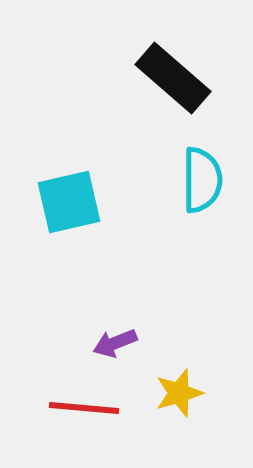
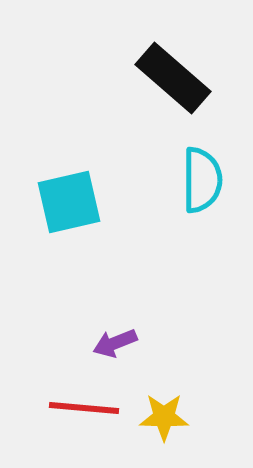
yellow star: moved 15 px left, 24 px down; rotated 18 degrees clockwise
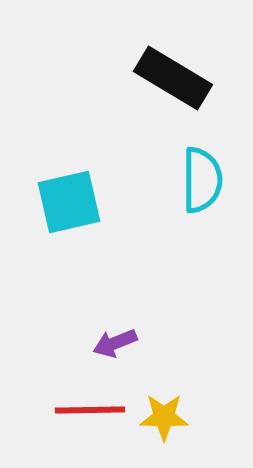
black rectangle: rotated 10 degrees counterclockwise
red line: moved 6 px right, 2 px down; rotated 6 degrees counterclockwise
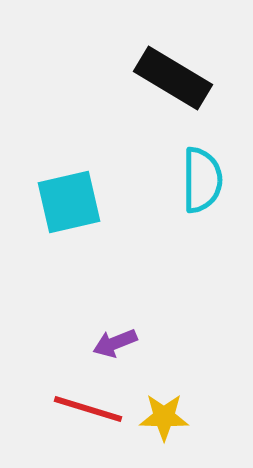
red line: moved 2 px left, 1 px up; rotated 18 degrees clockwise
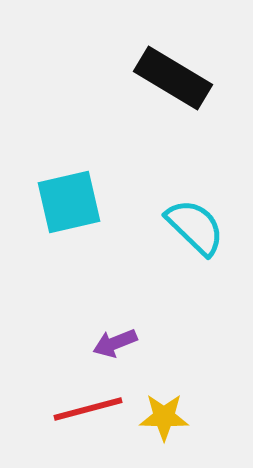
cyan semicircle: moved 7 px left, 47 px down; rotated 46 degrees counterclockwise
red line: rotated 32 degrees counterclockwise
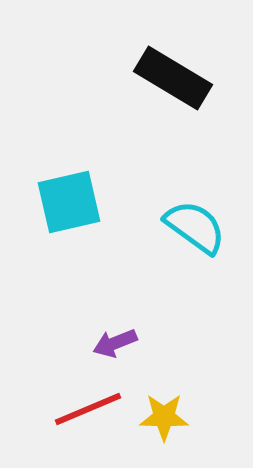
cyan semicircle: rotated 8 degrees counterclockwise
red line: rotated 8 degrees counterclockwise
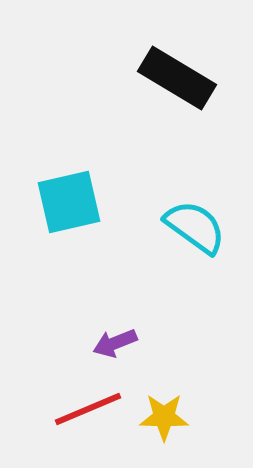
black rectangle: moved 4 px right
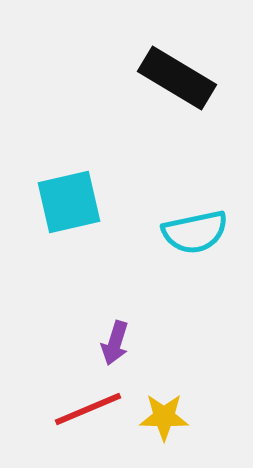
cyan semicircle: moved 5 px down; rotated 132 degrees clockwise
purple arrow: rotated 51 degrees counterclockwise
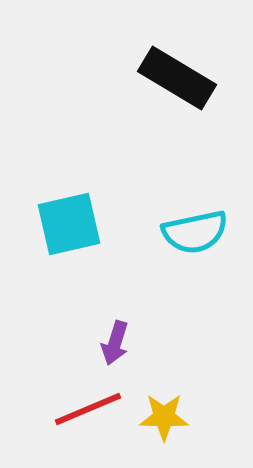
cyan square: moved 22 px down
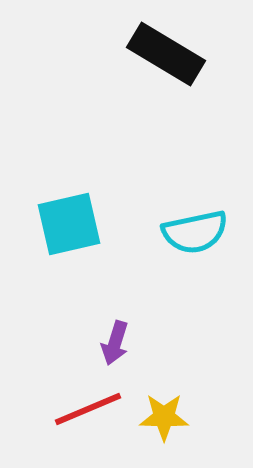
black rectangle: moved 11 px left, 24 px up
